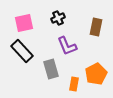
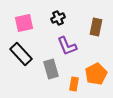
black rectangle: moved 1 px left, 3 px down
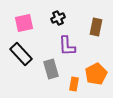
purple L-shape: rotated 20 degrees clockwise
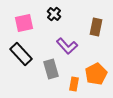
black cross: moved 4 px left, 4 px up; rotated 24 degrees counterclockwise
purple L-shape: rotated 40 degrees counterclockwise
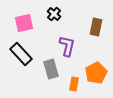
purple L-shape: rotated 125 degrees counterclockwise
orange pentagon: moved 1 px up
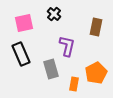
black rectangle: rotated 20 degrees clockwise
